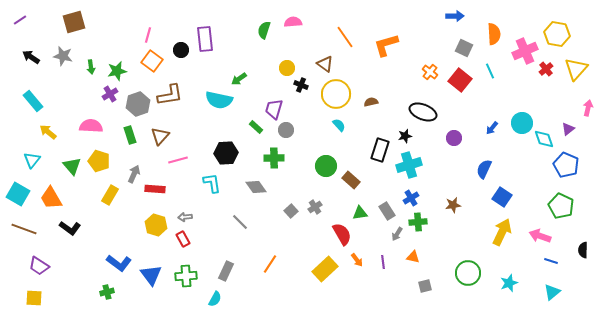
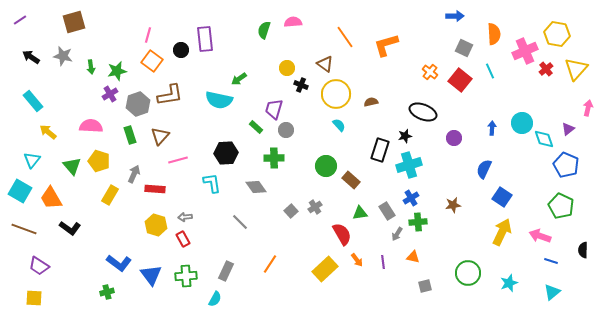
blue arrow at (492, 128): rotated 144 degrees clockwise
cyan square at (18, 194): moved 2 px right, 3 px up
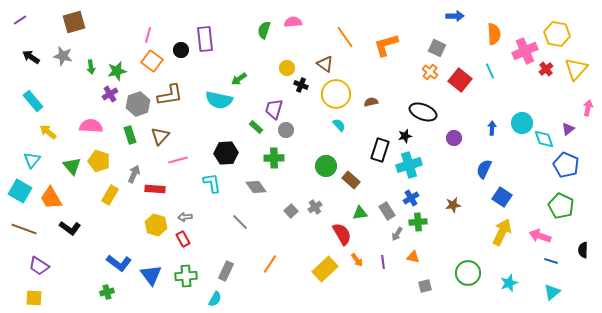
gray square at (464, 48): moved 27 px left
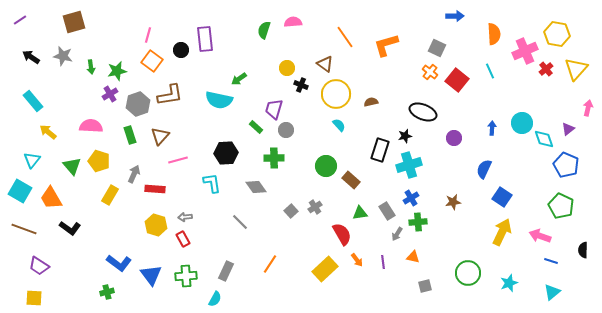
red square at (460, 80): moved 3 px left
brown star at (453, 205): moved 3 px up
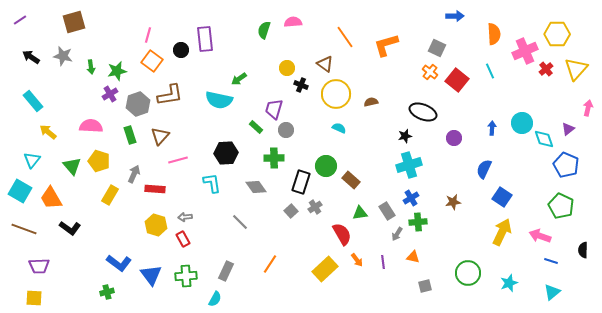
yellow hexagon at (557, 34): rotated 10 degrees counterclockwise
cyan semicircle at (339, 125): moved 3 px down; rotated 24 degrees counterclockwise
black rectangle at (380, 150): moved 79 px left, 32 px down
purple trapezoid at (39, 266): rotated 35 degrees counterclockwise
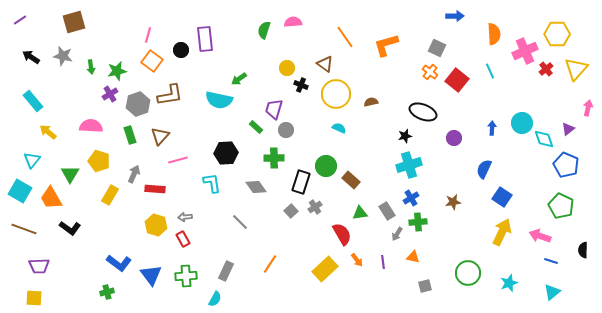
green triangle at (72, 166): moved 2 px left, 8 px down; rotated 12 degrees clockwise
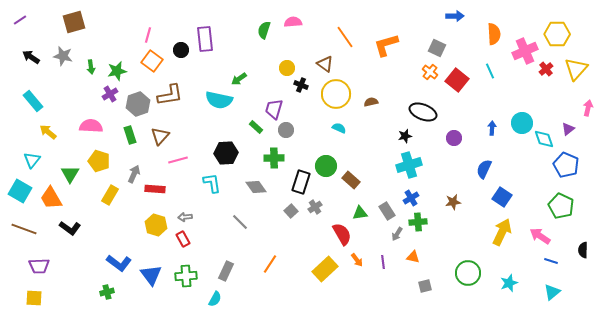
pink arrow at (540, 236): rotated 15 degrees clockwise
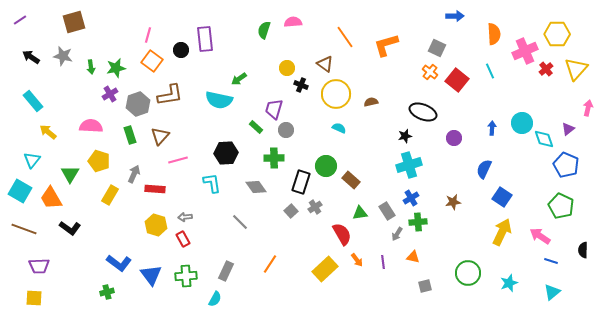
green star at (117, 71): moved 1 px left, 3 px up
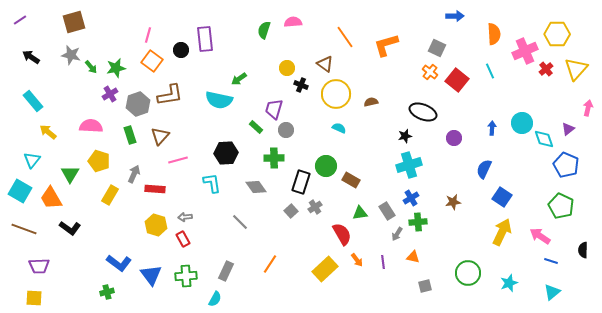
gray star at (63, 56): moved 8 px right, 1 px up
green arrow at (91, 67): rotated 32 degrees counterclockwise
brown rectangle at (351, 180): rotated 12 degrees counterclockwise
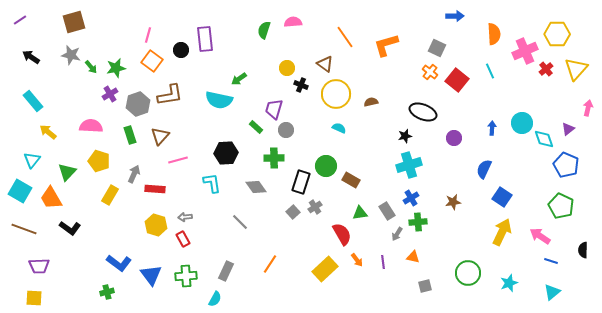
green triangle at (70, 174): moved 3 px left, 2 px up; rotated 12 degrees clockwise
gray square at (291, 211): moved 2 px right, 1 px down
